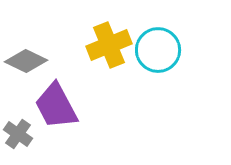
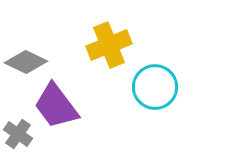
cyan circle: moved 3 px left, 37 px down
gray diamond: moved 1 px down
purple trapezoid: rotated 9 degrees counterclockwise
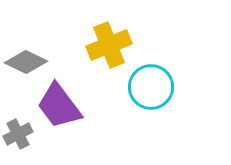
cyan circle: moved 4 px left
purple trapezoid: moved 3 px right
gray cross: rotated 28 degrees clockwise
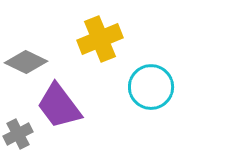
yellow cross: moved 9 px left, 6 px up
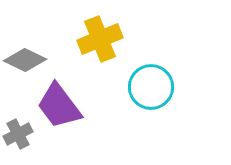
gray diamond: moved 1 px left, 2 px up
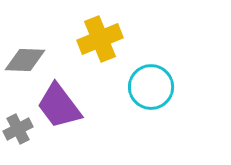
gray diamond: rotated 24 degrees counterclockwise
gray cross: moved 5 px up
